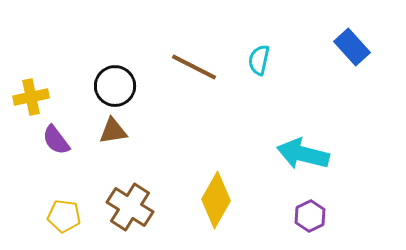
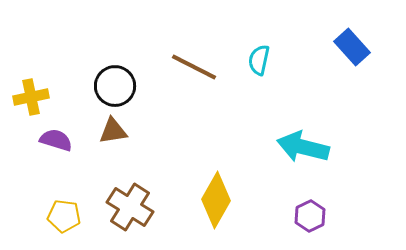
purple semicircle: rotated 144 degrees clockwise
cyan arrow: moved 7 px up
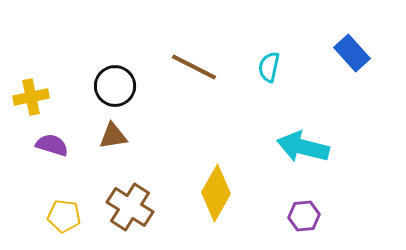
blue rectangle: moved 6 px down
cyan semicircle: moved 10 px right, 7 px down
brown triangle: moved 5 px down
purple semicircle: moved 4 px left, 5 px down
yellow diamond: moved 7 px up
purple hexagon: moved 6 px left; rotated 20 degrees clockwise
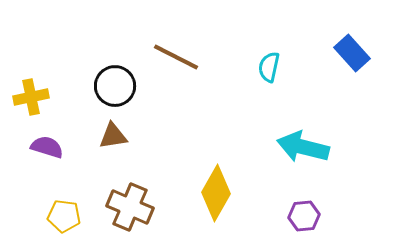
brown line: moved 18 px left, 10 px up
purple semicircle: moved 5 px left, 2 px down
brown cross: rotated 9 degrees counterclockwise
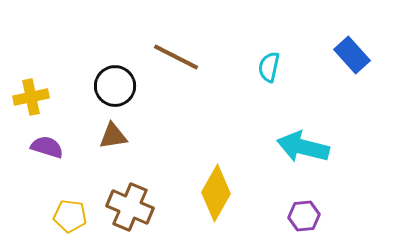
blue rectangle: moved 2 px down
yellow pentagon: moved 6 px right
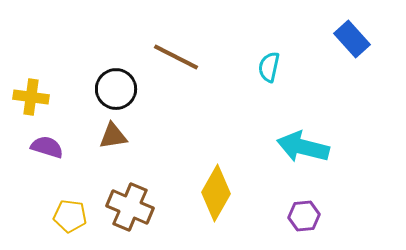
blue rectangle: moved 16 px up
black circle: moved 1 px right, 3 px down
yellow cross: rotated 20 degrees clockwise
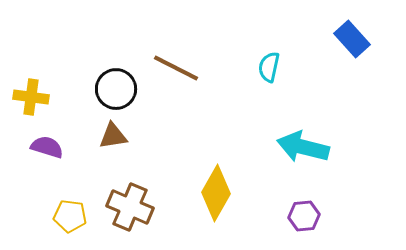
brown line: moved 11 px down
